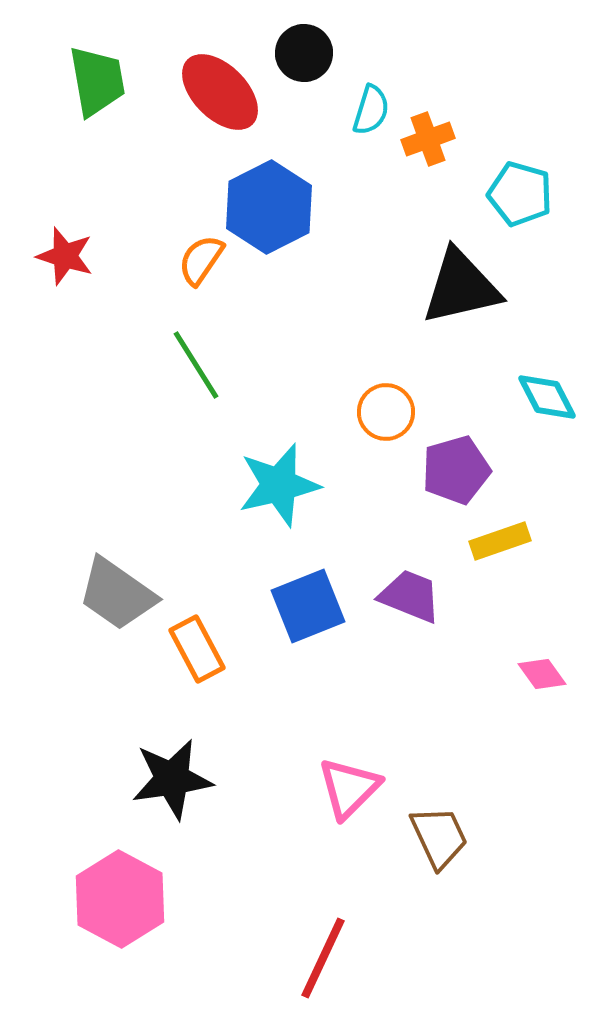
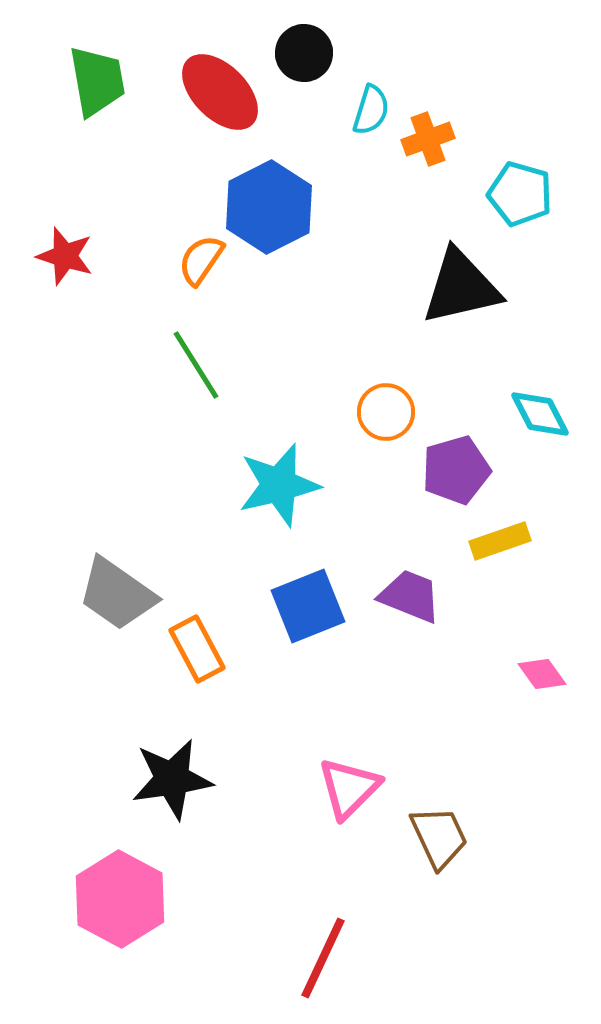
cyan diamond: moved 7 px left, 17 px down
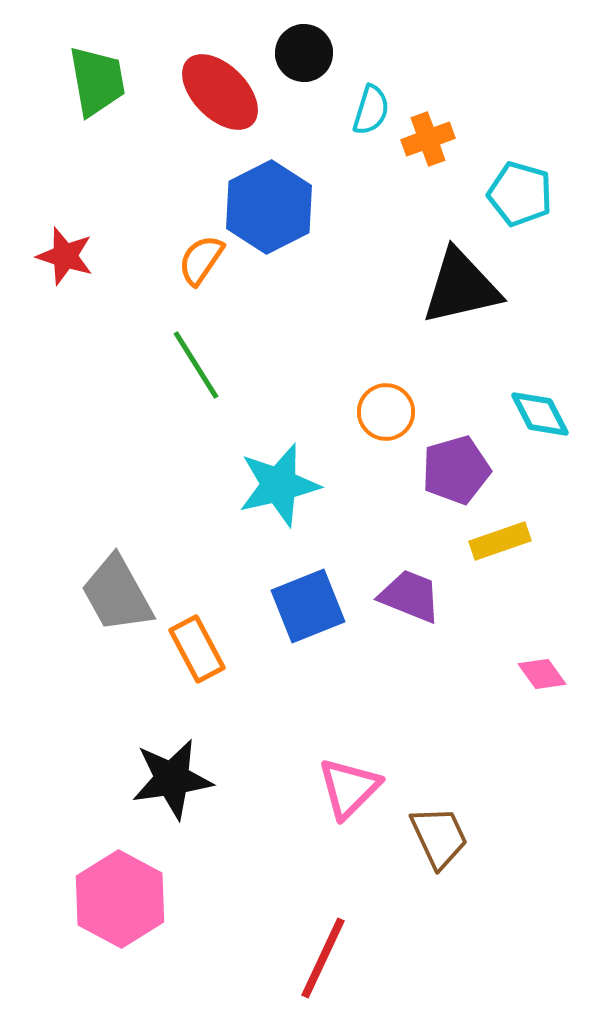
gray trapezoid: rotated 26 degrees clockwise
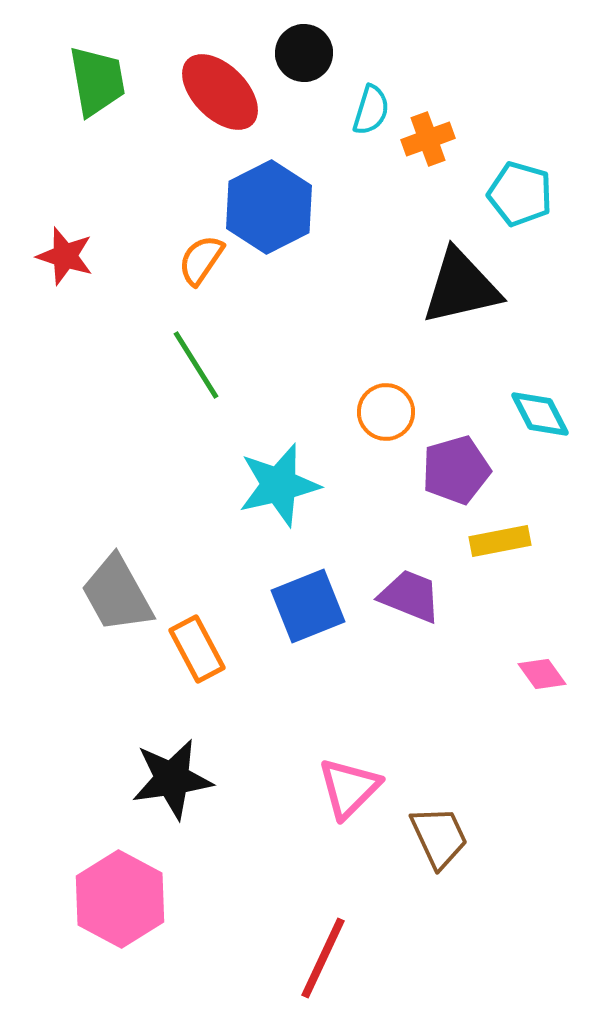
yellow rectangle: rotated 8 degrees clockwise
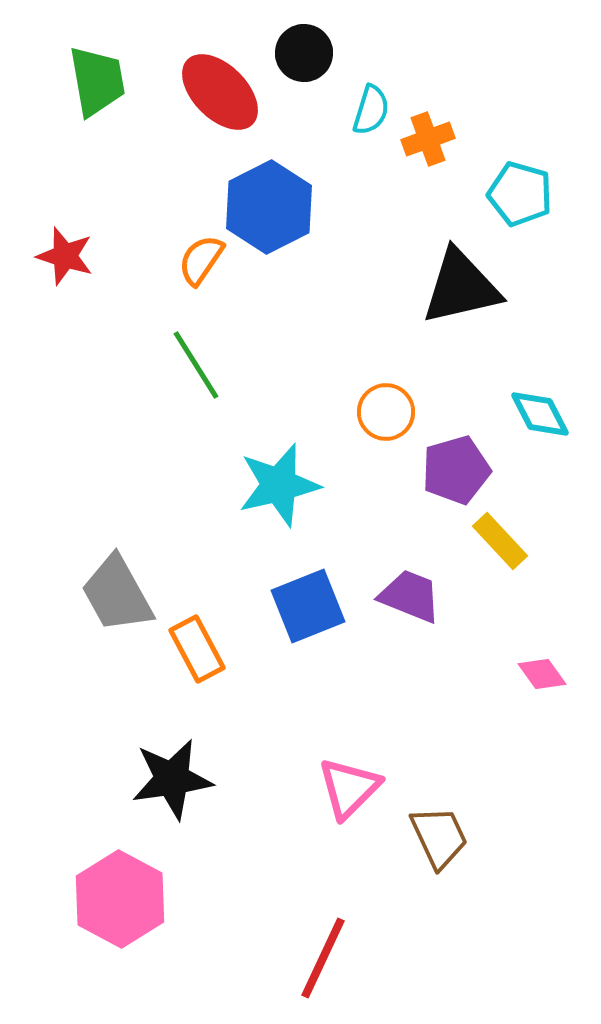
yellow rectangle: rotated 58 degrees clockwise
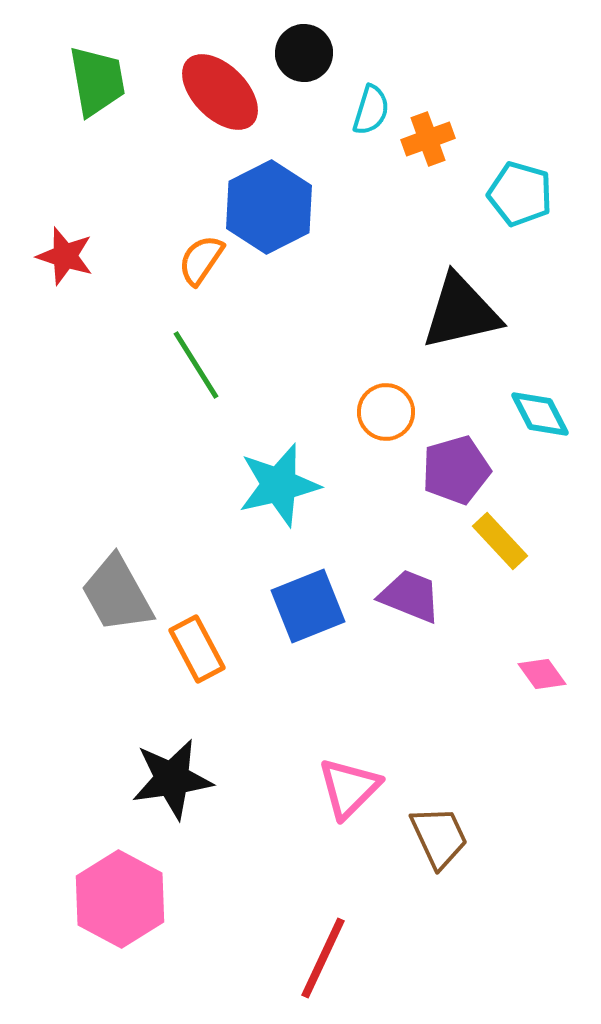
black triangle: moved 25 px down
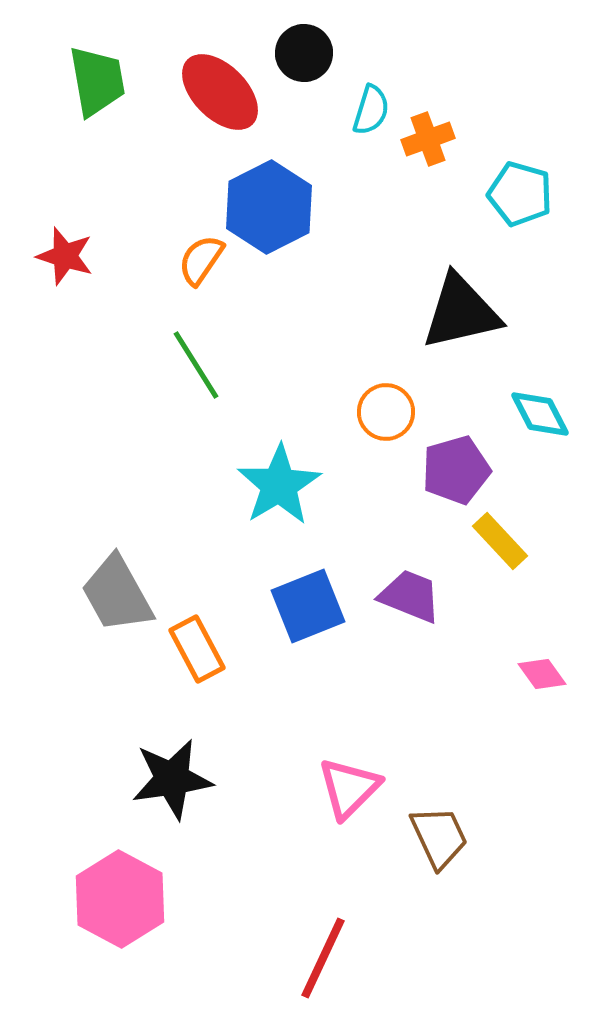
cyan star: rotated 18 degrees counterclockwise
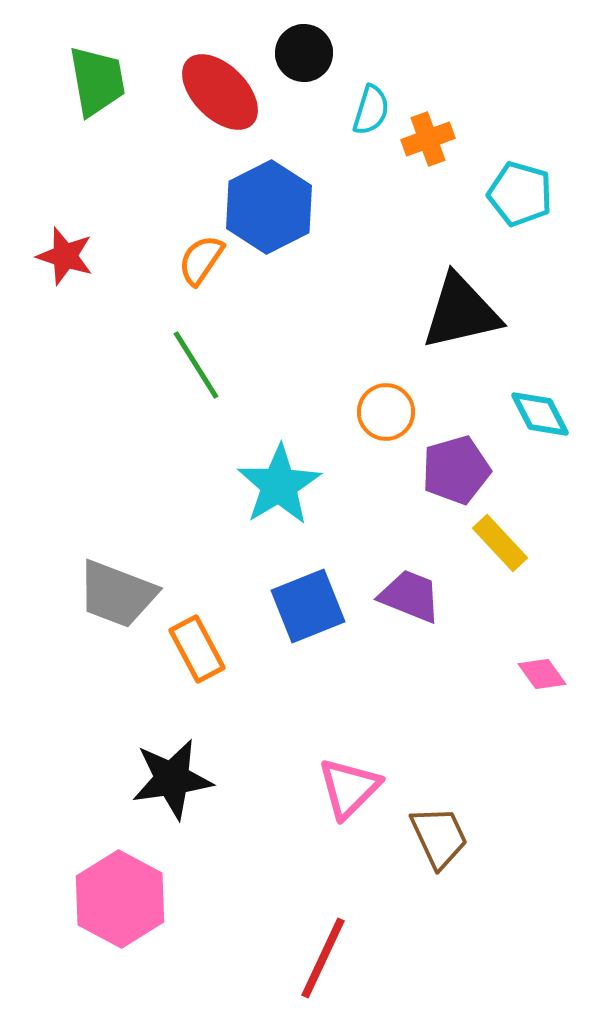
yellow rectangle: moved 2 px down
gray trapezoid: rotated 40 degrees counterclockwise
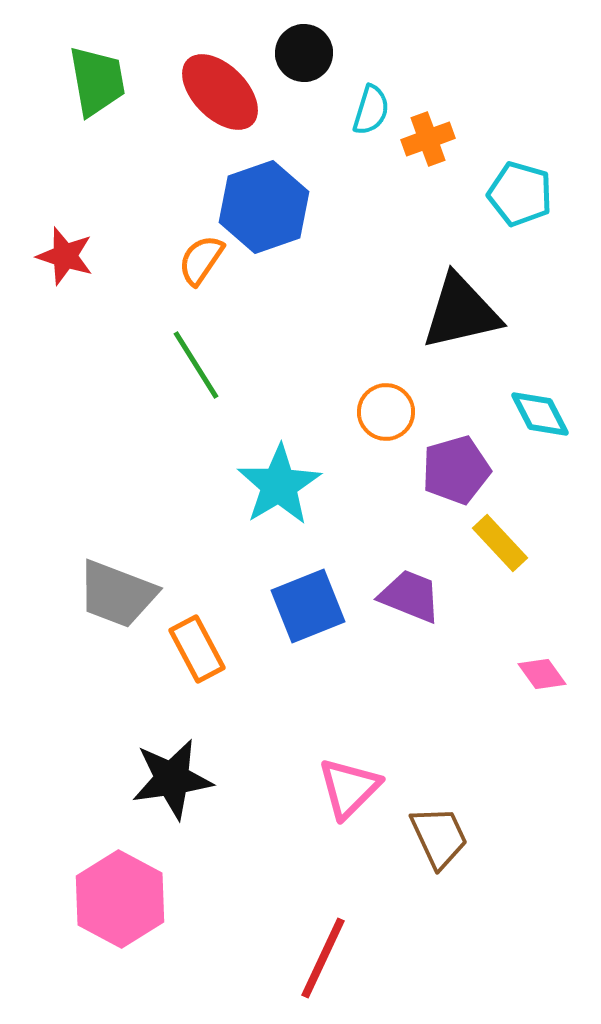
blue hexagon: moved 5 px left; rotated 8 degrees clockwise
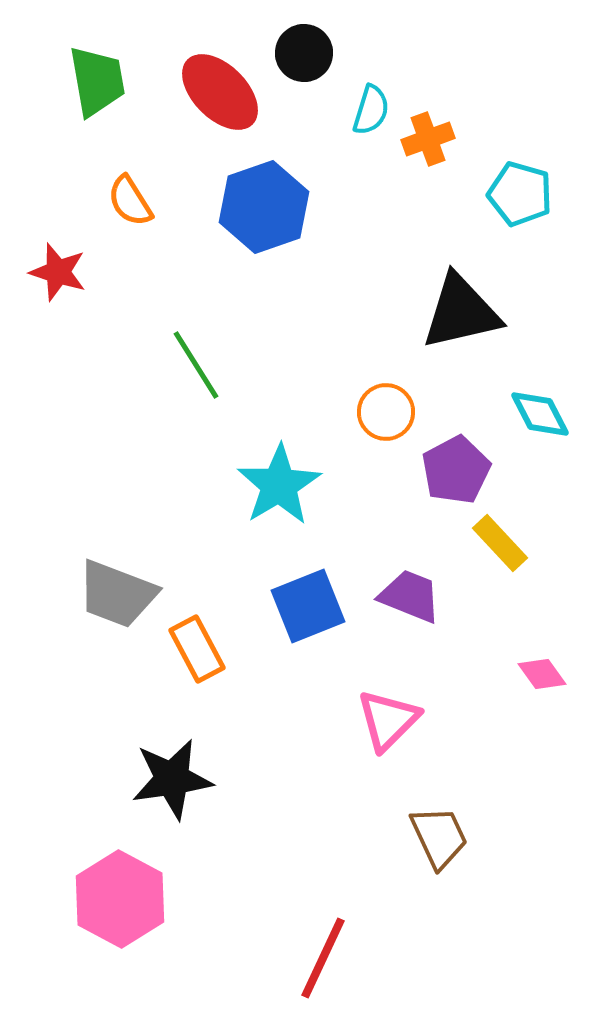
red star: moved 7 px left, 16 px down
orange semicircle: moved 71 px left, 59 px up; rotated 66 degrees counterclockwise
purple pentagon: rotated 12 degrees counterclockwise
pink triangle: moved 39 px right, 68 px up
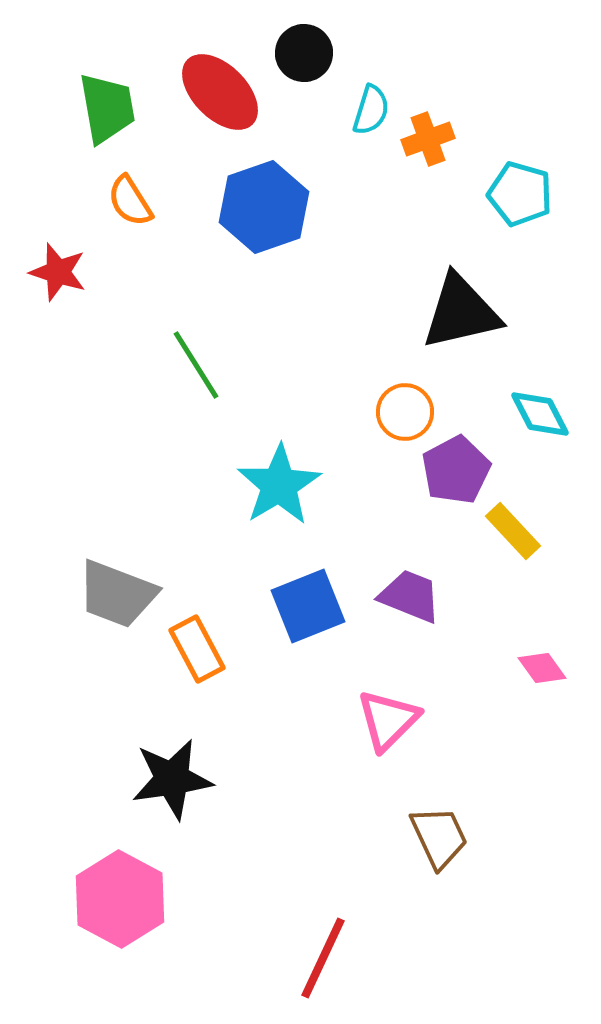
green trapezoid: moved 10 px right, 27 px down
orange circle: moved 19 px right
yellow rectangle: moved 13 px right, 12 px up
pink diamond: moved 6 px up
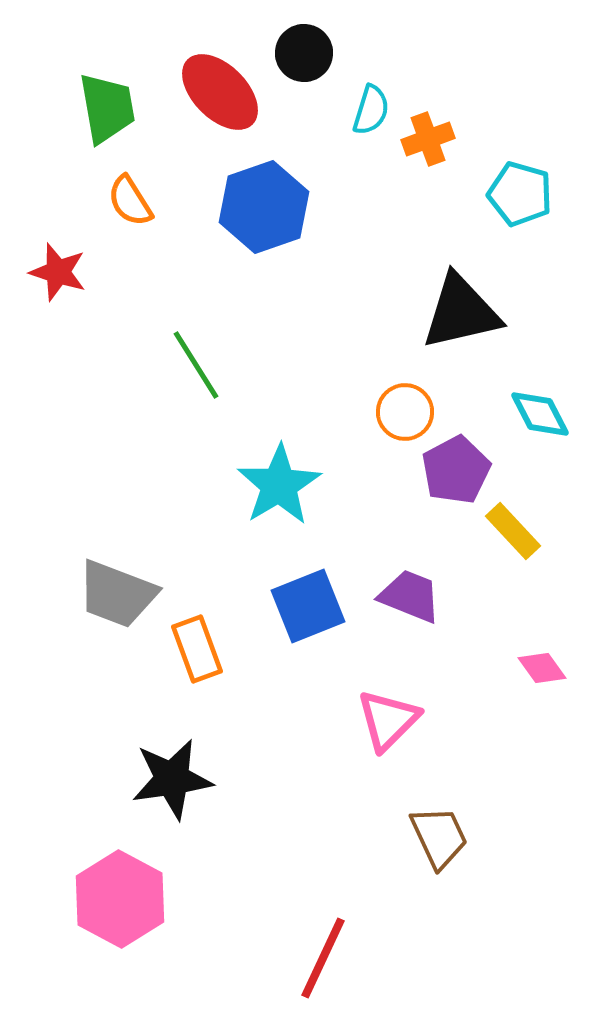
orange rectangle: rotated 8 degrees clockwise
